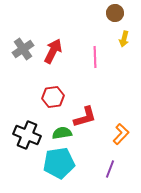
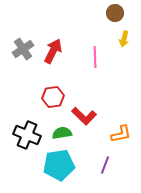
red L-shape: moved 1 px left, 1 px up; rotated 60 degrees clockwise
orange L-shape: rotated 35 degrees clockwise
cyan pentagon: moved 2 px down
purple line: moved 5 px left, 4 px up
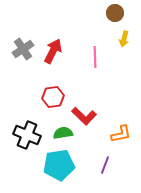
green semicircle: moved 1 px right
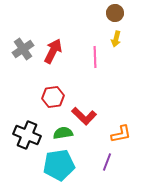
yellow arrow: moved 8 px left
purple line: moved 2 px right, 3 px up
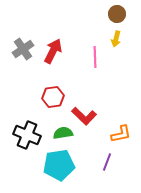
brown circle: moved 2 px right, 1 px down
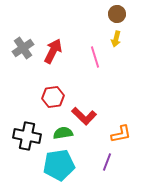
gray cross: moved 1 px up
pink line: rotated 15 degrees counterclockwise
black cross: moved 1 px down; rotated 12 degrees counterclockwise
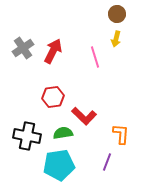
orange L-shape: rotated 75 degrees counterclockwise
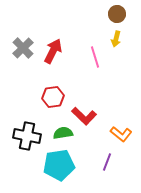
gray cross: rotated 10 degrees counterclockwise
orange L-shape: rotated 125 degrees clockwise
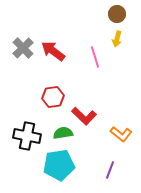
yellow arrow: moved 1 px right
red arrow: rotated 80 degrees counterclockwise
purple line: moved 3 px right, 8 px down
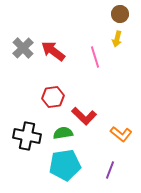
brown circle: moved 3 px right
cyan pentagon: moved 6 px right
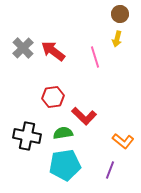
orange L-shape: moved 2 px right, 7 px down
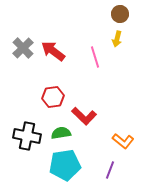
green semicircle: moved 2 px left
